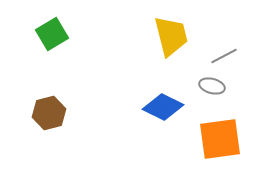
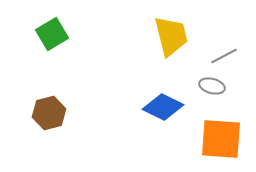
orange square: moved 1 px right; rotated 12 degrees clockwise
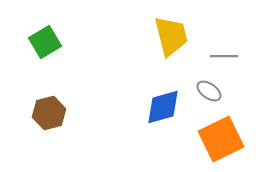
green square: moved 7 px left, 8 px down
gray line: rotated 28 degrees clockwise
gray ellipse: moved 3 px left, 5 px down; rotated 20 degrees clockwise
blue diamond: rotated 42 degrees counterclockwise
orange square: rotated 30 degrees counterclockwise
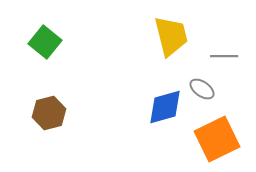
green square: rotated 20 degrees counterclockwise
gray ellipse: moved 7 px left, 2 px up
blue diamond: moved 2 px right
orange square: moved 4 px left
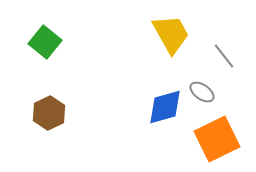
yellow trapezoid: moved 2 px up; rotated 15 degrees counterclockwise
gray line: rotated 52 degrees clockwise
gray ellipse: moved 3 px down
brown hexagon: rotated 12 degrees counterclockwise
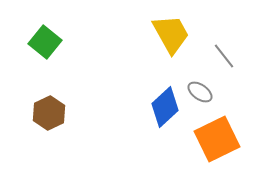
gray ellipse: moved 2 px left
blue diamond: rotated 27 degrees counterclockwise
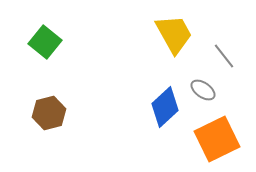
yellow trapezoid: moved 3 px right
gray ellipse: moved 3 px right, 2 px up
brown hexagon: rotated 12 degrees clockwise
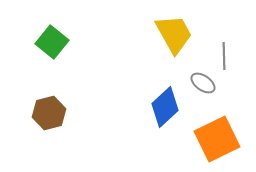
green square: moved 7 px right
gray line: rotated 36 degrees clockwise
gray ellipse: moved 7 px up
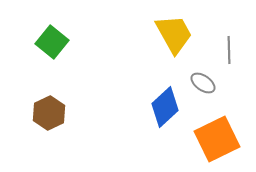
gray line: moved 5 px right, 6 px up
brown hexagon: rotated 12 degrees counterclockwise
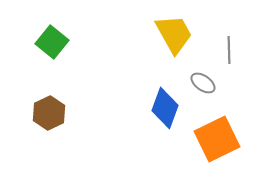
blue diamond: moved 1 px down; rotated 27 degrees counterclockwise
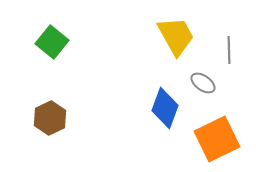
yellow trapezoid: moved 2 px right, 2 px down
brown hexagon: moved 1 px right, 5 px down
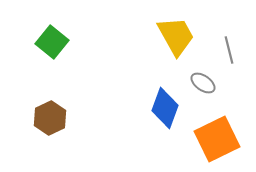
gray line: rotated 12 degrees counterclockwise
